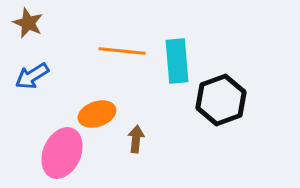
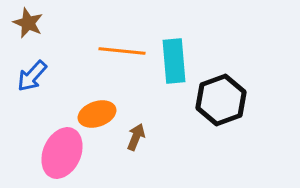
cyan rectangle: moved 3 px left
blue arrow: rotated 16 degrees counterclockwise
brown arrow: moved 2 px up; rotated 16 degrees clockwise
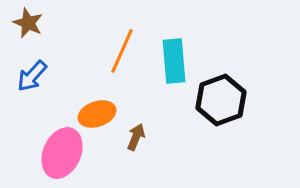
orange line: rotated 72 degrees counterclockwise
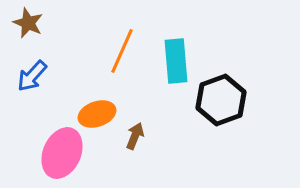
cyan rectangle: moved 2 px right
brown arrow: moved 1 px left, 1 px up
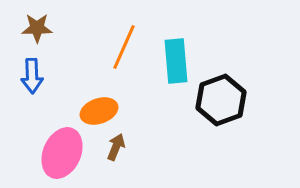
brown star: moved 9 px right, 5 px down; rotated 24 degrees counterclockwise
orange line: moved 2 px right, 4 px up
blue arrow: rotated 44 degrees counterclockwise
orange ellipse: moved 2 px right, 3 px up
brown arrow: moved 19 px left, 11 px down
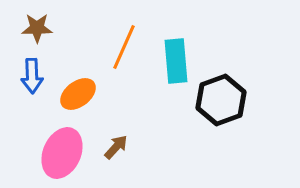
orange ellipse: moved 21 px left, 17 px up; rotated 18 degrees counterclockwise
brown arrow: rotated 20 degrees clockwise
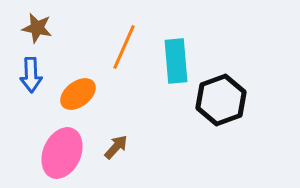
brown star: rotated 12 degrees clockwise
blue arrow: moved 1 px left, 1 px up
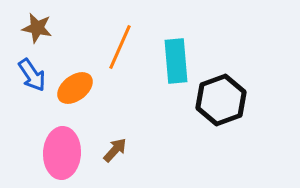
orange line: moved 4 px left
blue arrow: moved 1 px right; rotated 32 degrees counterclockwise
orange ellipse: moved 3 px left, 6 px up
brown arrow: moved 1 px left, 3 px down
pink ellipse: rotated 21 degrees counterclockwise
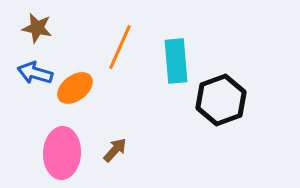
blue arrow: moved 3 px right, 2 px up; rotated 140 degrees clockwise
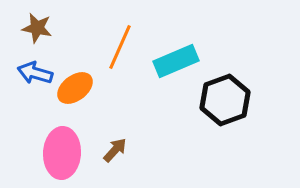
cyan rectangle: rotated 72 degrees clockwise
black hexagon: moved 4 px right
